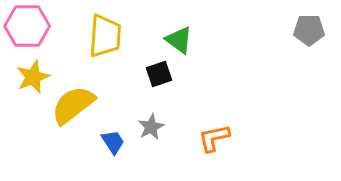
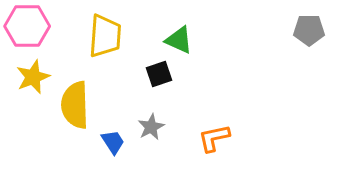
green triangle: rotated 12 degrees counterclockwise
yellow semicircle: moved 2 px right; rotated 54 degrees counterclockwise
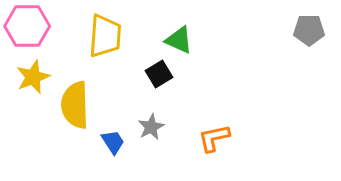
black square: rotated 12 degrees counterclockwise
